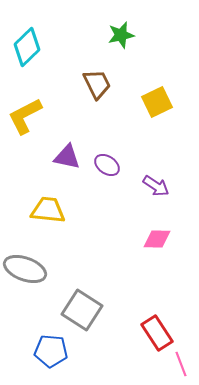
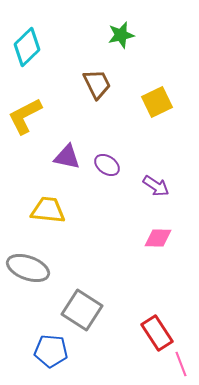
pink diamond: moved 1 px right, 1 px up
gray ellipse: moved 3 px right, 1 px up
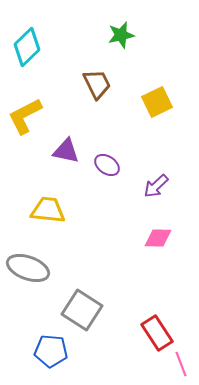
purple triangle: moved 1 px left, 6 px up
purple arrow: rotated 104 degrees clockwise
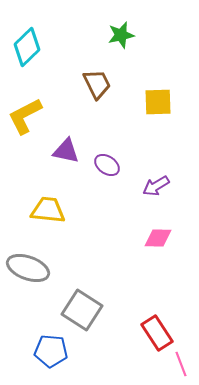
yellow square: moved 1 px right; rotated 24 degrees clockwise
purple arrow: rotated 12 degrees clockwise
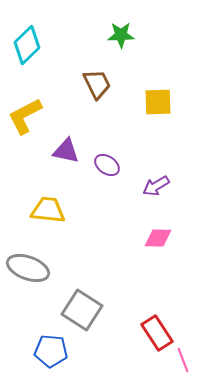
green star: rotated 12 degrees clockwise
cyan diamond: moved 2 px up
pink line: moved 2 px right, 4 px up
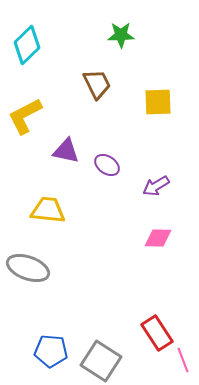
gray square: moved 19 px right, 51 px down
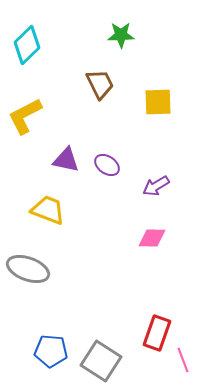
brown trapezoid: moved 3 px right
purple triangle: moved 9 px down
yellow trapezoid: rotated 15 degrees clockwise
pink diamond: moved 6 px left
gray ellipse: moved 1 px down
red rectangle: rotated 52 degrees clockwise
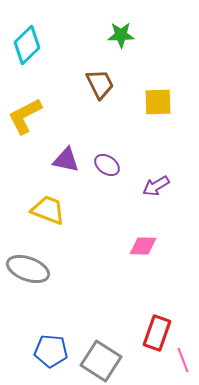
pink diamond: moved 9 px left, 8 px down
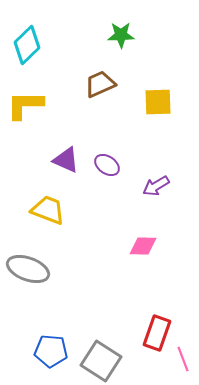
brown trapezoid: rotated 88 degrees counterclockwise
yellow L-shape: moved 11 px up; rotated 27 degrees clockwise
purple triangle: rotated 12 degrees clockwise
pink line: moved 1 px up
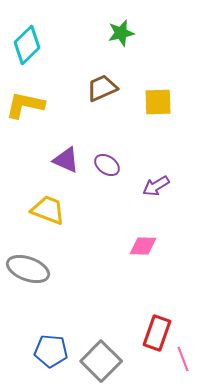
green star: moved 2 px up; rotated 12 degrees counterclockwise
brown trapezoid: moved 2 px right, 4 px down
yellow L-shape: rotated 12 degrees clockwise
gray square: rotated 12 degrees clockwise
